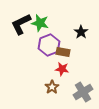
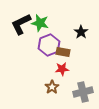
red star: rotated 16 degrees counterclockwise
gray cross: rotated 18 degrees clockwise
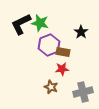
brown star: moved 1 px left; rotated 16 degrees counterclockwise
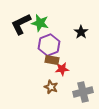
brown rectangle: moved 11 px left, 8 px down
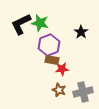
brown star: moved 8 px right, 3 px down
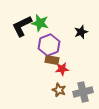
black L-shape: moved 1 px right, 2 px down
black star: rotated 16 degrees clockwise
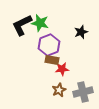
black L-shape: moved 1 px up
brown star: rotated 24 degrees clockwise
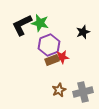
black star: moved 2 px right
brown rectangle: rotated 32 degrees counterclockwise
red star: moved 12 px up
